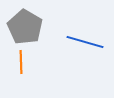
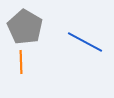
blue line: rotated 12 degrees clockwise
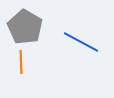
blue line: moved 4 px left
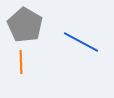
gray pentagon: moved 2 px up
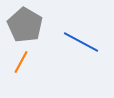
orange line: rotated 30 degrees clockwise
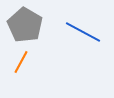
blue line: moved 2 px right, 10 px up
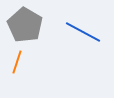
orange line: moved 4 px left; rotated 10 degrees counterclockwise
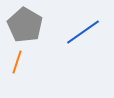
blue line: rotated 63 degrees counterclockwise
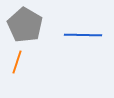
blue line: moved 3 px down; rotated 36 degrees clockwise
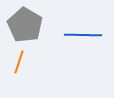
orange line: moved 2 px right
